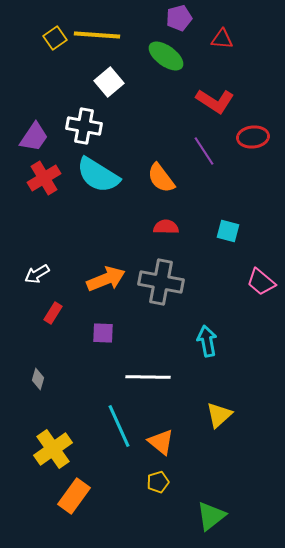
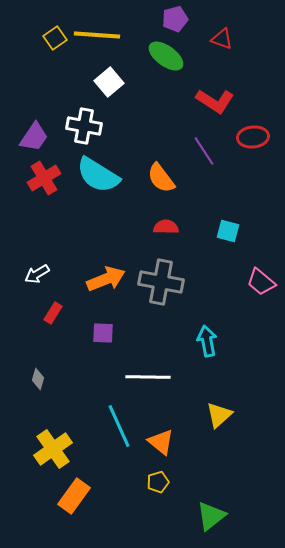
purple pentagon: moved 4 px left, 1 px down
red triangle: rotated 15 degrees clockwise
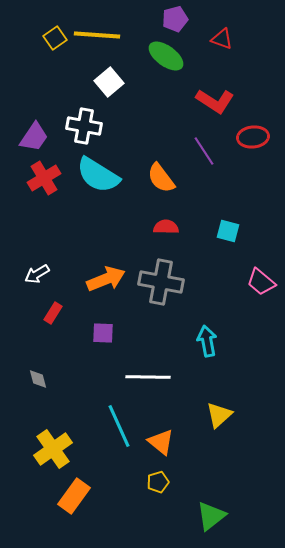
gray diamond: rotated 30 degrees counterclockwise
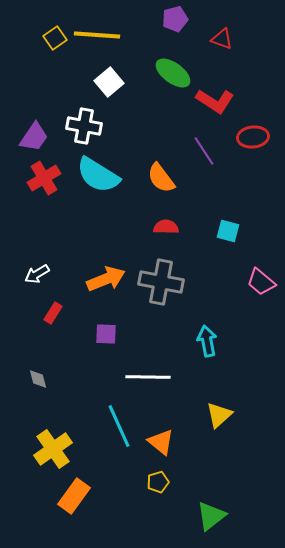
green ellipse: moved 7 px right, 17 px down
purple square: moved 3 px right, 1 px down
